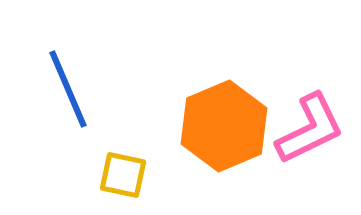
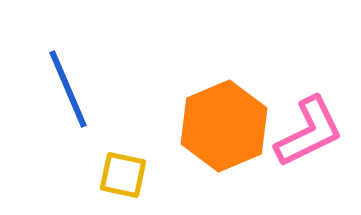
pink L-shape: moved 1 px left, 3 px down
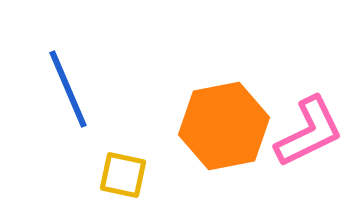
orange hexagon: rotated 12 degrees clockwise
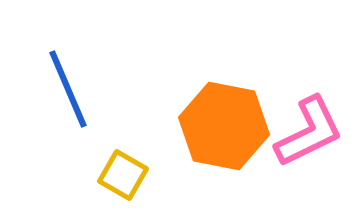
orange hexagon: rotated 22 degrees clockwise
yellow square: rotated 18 degrees clockwise
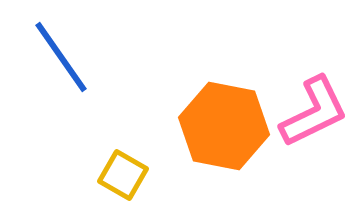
blue line: moved 7 px left, 32 px up; rotated 12 degrees counterclockwise
pink L-shape: moved 5 px right, 20 px up
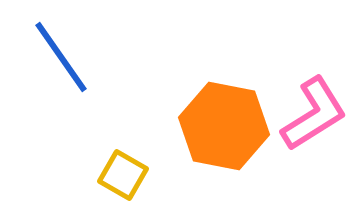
pink L-shape: moved 2 px down; rotated 6 degrees counterclockwise
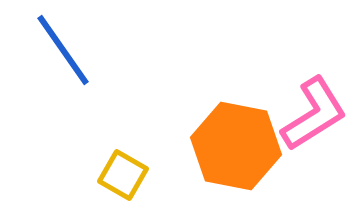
blue line: moved 2 px right, 7 px up
orange hexagon: moved 12 px right, 20 px down
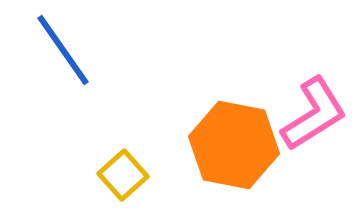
orange hexagon: moved 2 px left, 1 px up
yellow square: rotated 18 degrees clockwise
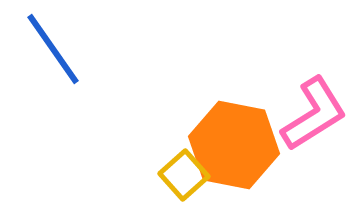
blue line: moved 10 px left, 1 px up
yellow square: moved 61 px right
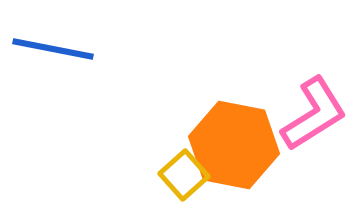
blue line: rotated 44 degrees counterclockwise
